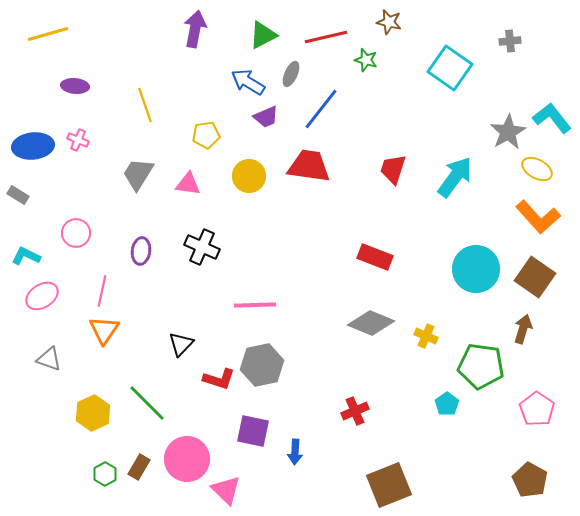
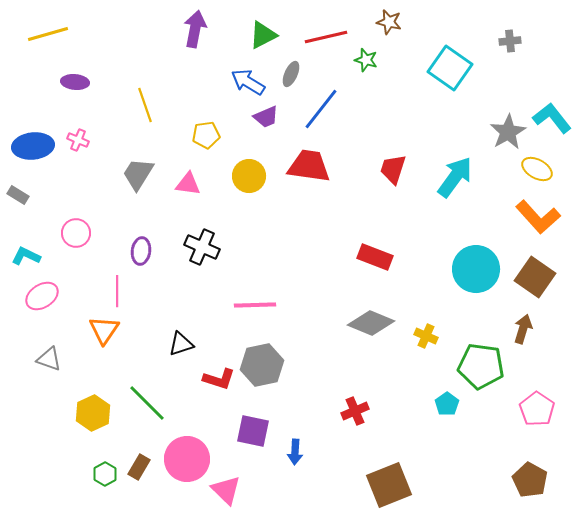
purple ellipse at (75, 86): moved 4 px up
pink line at (102, 291): moved 15 px right; rotated 12 degrees counterclockwise
black triangle at (181, 344): rotated 28 degrees clockwise
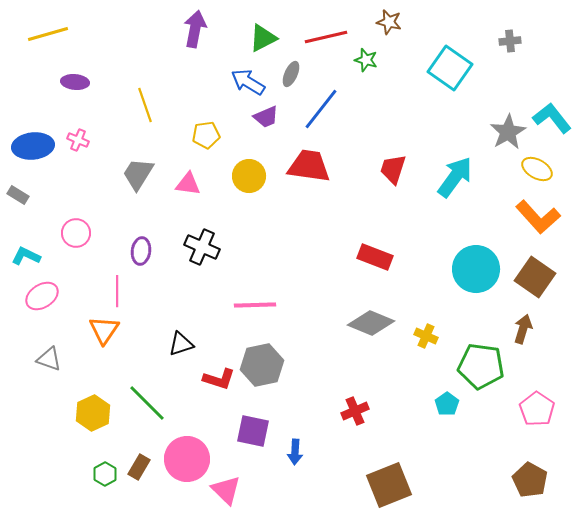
green triangle at (263, 35): moved 3 px down
